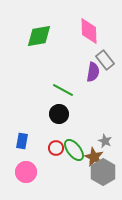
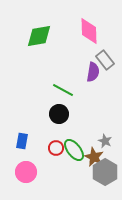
gray hexagon: moved 2 px right
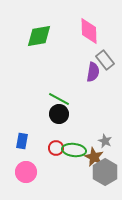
green line: moved 4 px left, 9 px down
green ellipse: rotated 45 degrees counterclockwise
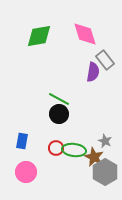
pink diamond: moved 4 px left, 3 px down; rotated 16 degrees counterclockwise
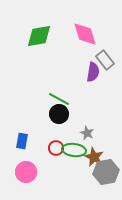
gray star: moved 18 px left, 8 px up
gray hexagon: moved 1 px right; rotated 20 degrees clockwise
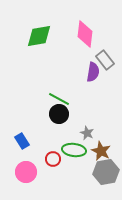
pink diamond: rotated 24 degrees clockwise
blue rectangle: rotated 42 degrees counterclockwise
red circle: moved 3 px left, 11 px down
brown star: moved 7 px right, 6 px up
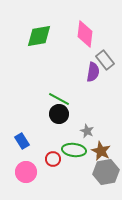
gray star: moved 2 px up
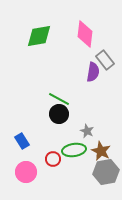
green ellipse: rotated 15 degrees counterclockwise
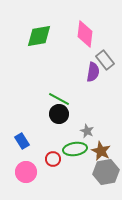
green ellipse: moved 1 px right, 1 px up
